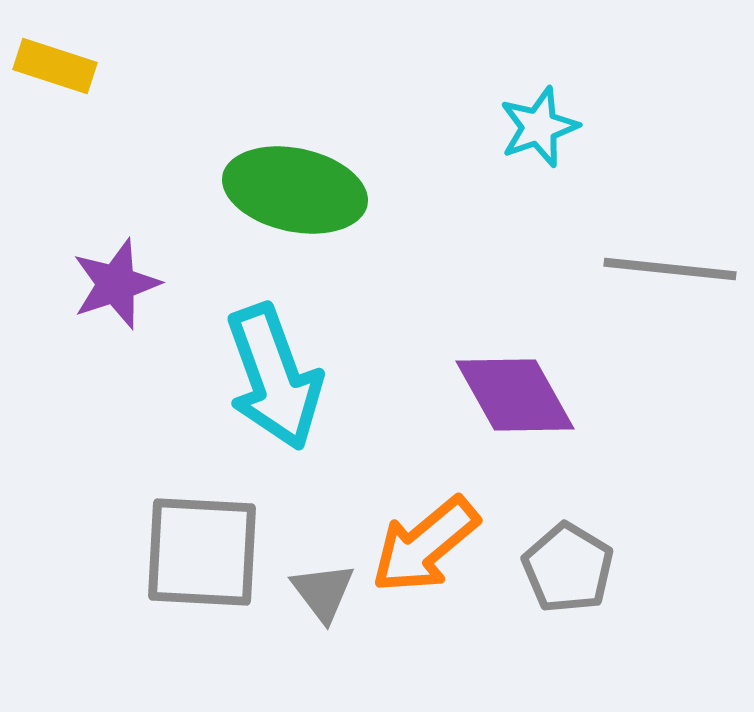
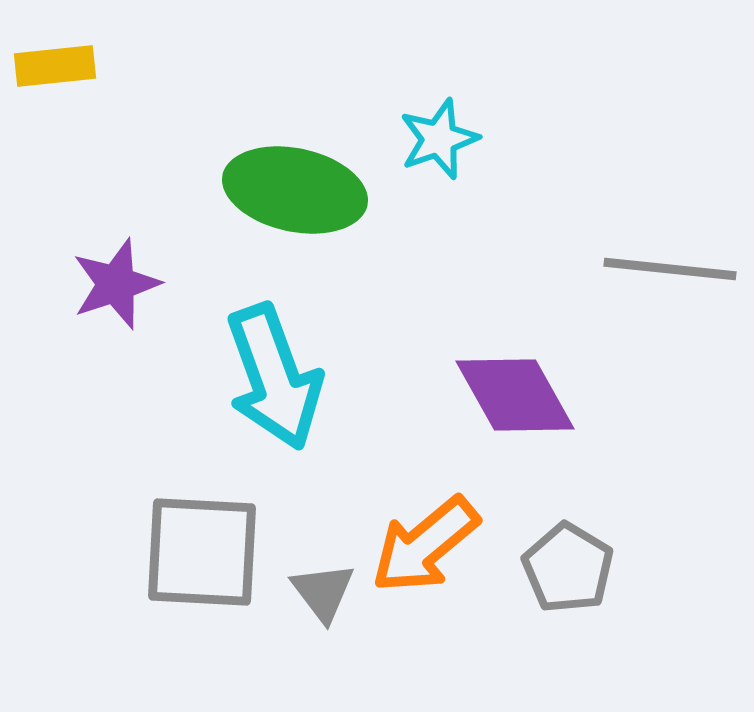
yellow rectangle: rotated 24 degrees counterclockwise
cyan star: moved 100 px left, 12 px down
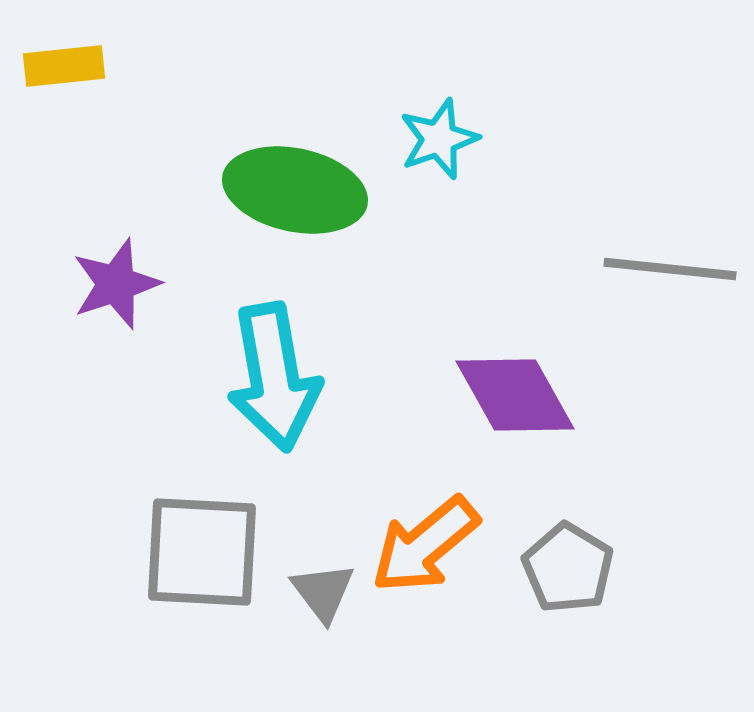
yellow rectangle: moved 9 px right
cyan arrow: rotated 10 degrees clockwise
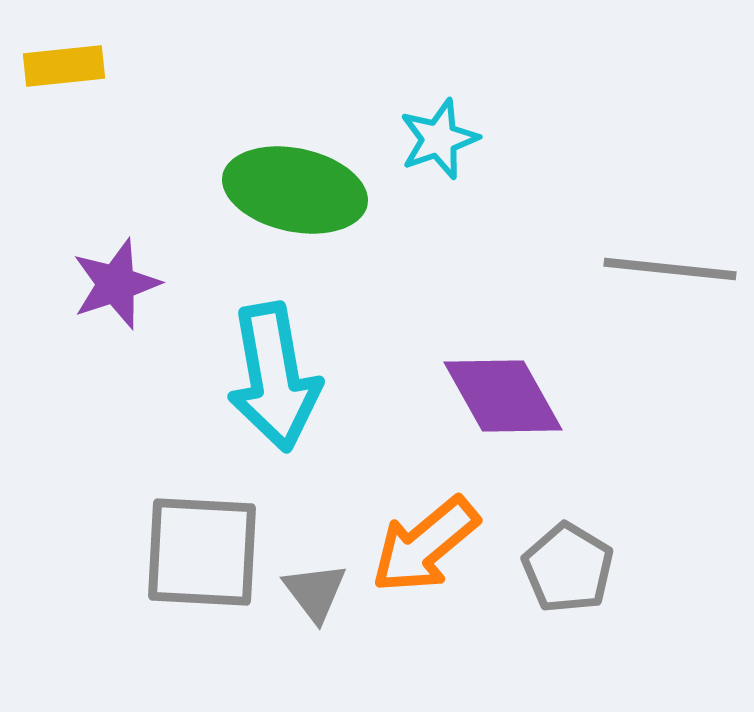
purple diamond: moved 12 px left, 1 px down
gray triangle: moved 8 px left
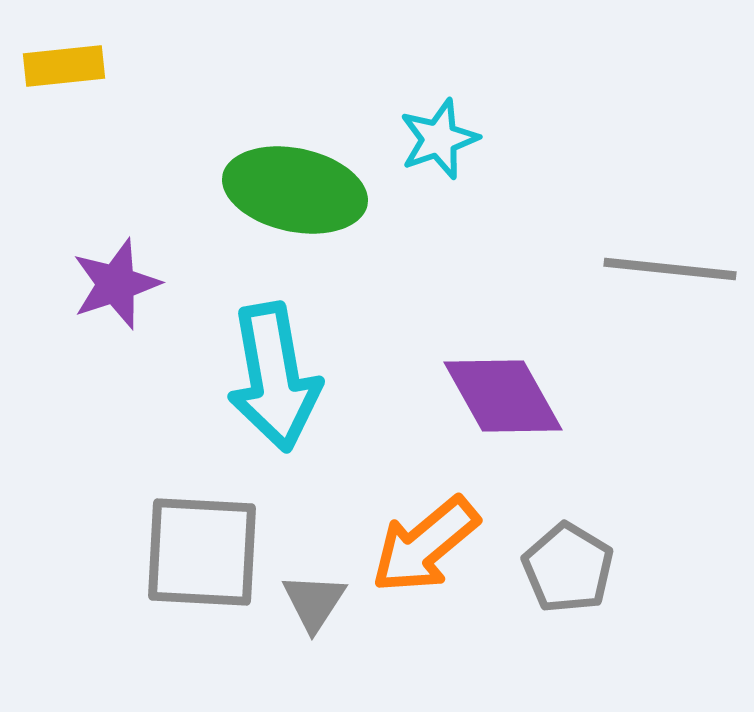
gray triangle: moved 1 px left, 10 px down; rotated 10 degrees clockwise
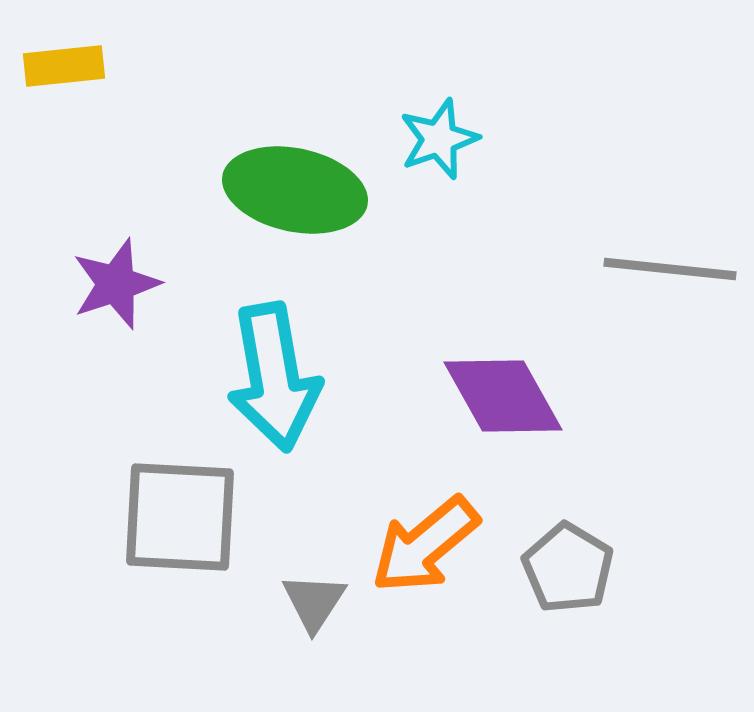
gray square: moved 22 px left, 35 px up
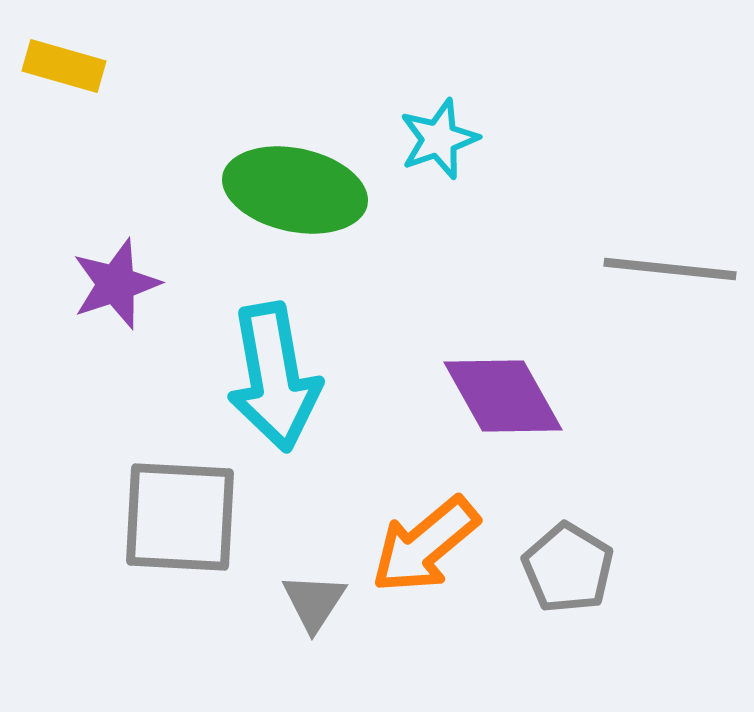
yellow rectangle: rotated 22 degrees clockwise
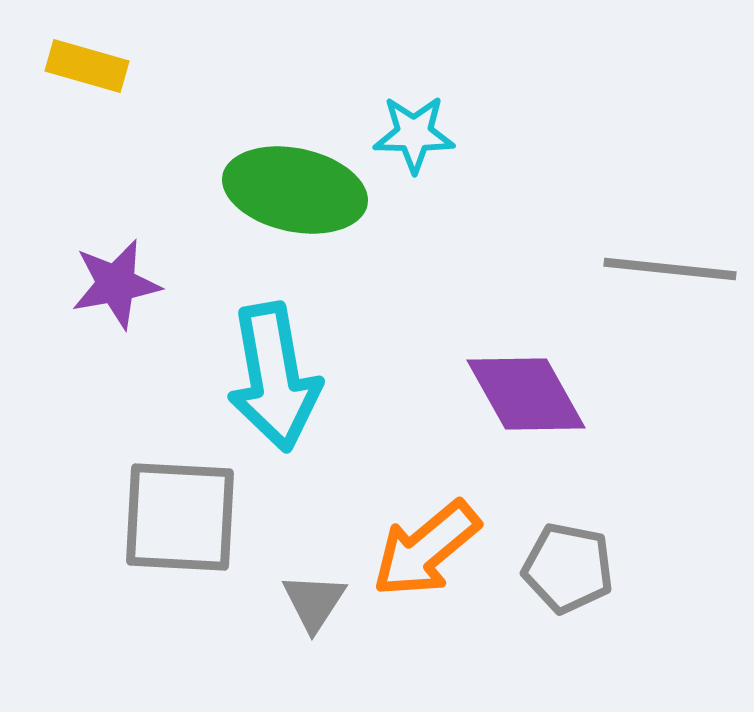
yellow rectangle: moved 23 px right
cyan star: moved 25 px left, 5 px up; rotated 20 degrees clockwise
purple star: rotated 8 degrees clockwise
purple diamond: moved 23 px right, 2 px up
orange arrow: moved 1 px right, 4 px down
gray pentagon: rotated 20 degrees counterclockwise
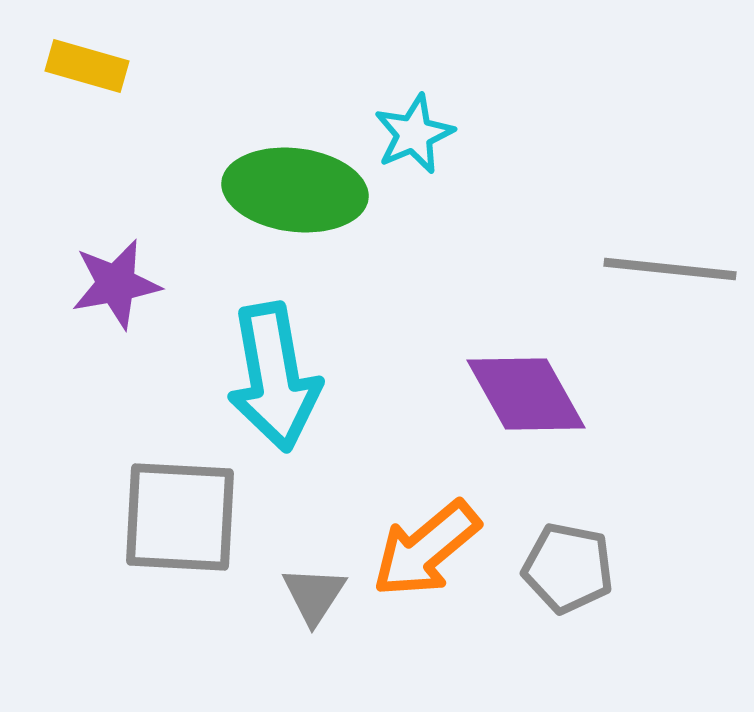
cyan star: rotated 24 degrees counterclockwise
green ellipse: rotated 5 degrees counterclockwise
gray triangle: moved 7 px up
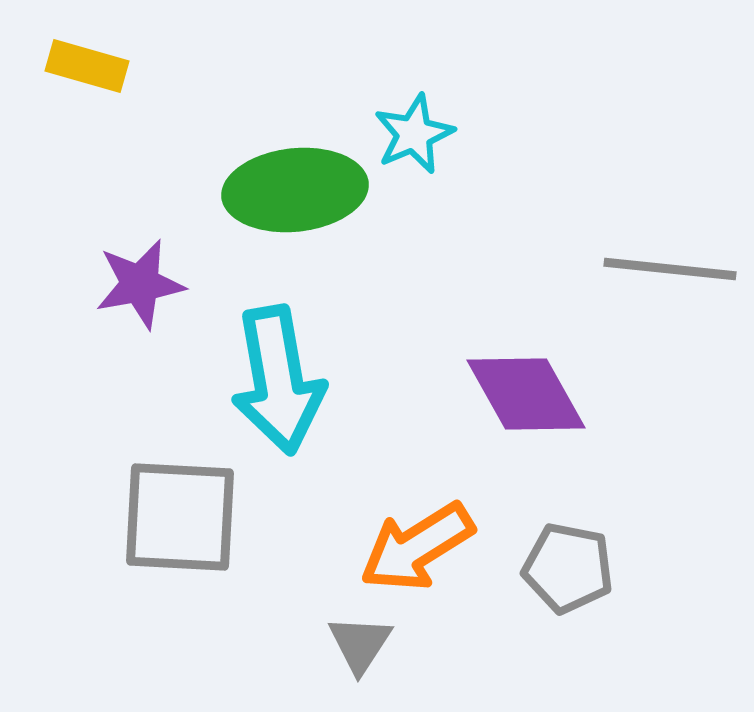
green ellipse: rotated 13 degrees counterclockwise
purple star: moved 24 px right
cyan arrow: moved 4 px right, 3 px down
orange arrow: moved 9 px left, 2 px up; rotated 8 degrees clockwise
gray triangle: moved 46 px right, 49 px down
